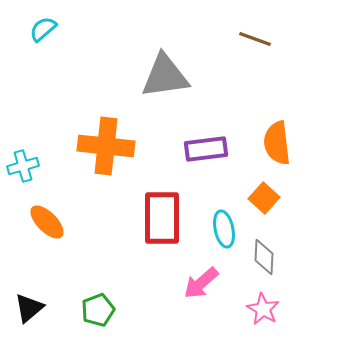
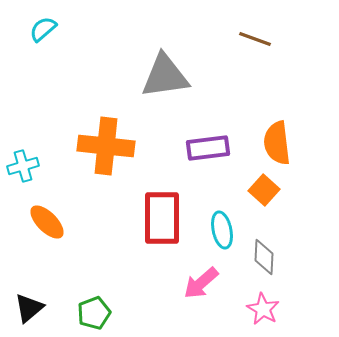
purple rectangle: moved 2 px right, 1 px up
orange square: moved 8 px up
cyan ellipse: moved 2 px left, 1 px down
green pentagon: moved 4 px left, 3 px down
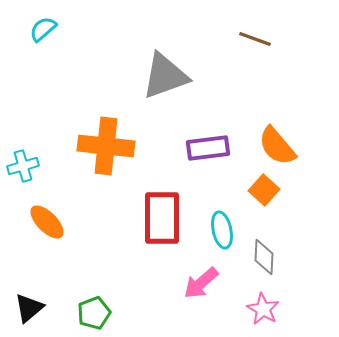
gray triangle: rotated 12 degrees counterclockwise
orange semicircle: moved 3 px down; rotated 33 degrees counterclockwise
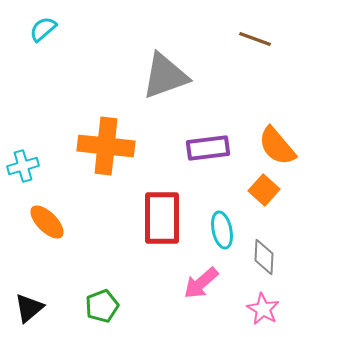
green pentagon: moved 8 px right, 7 px up
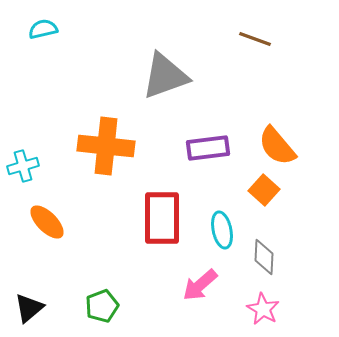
cyan semicircle: rotated 28 degrees clockwise
pink arrow: moved 1 px left, 2 px down
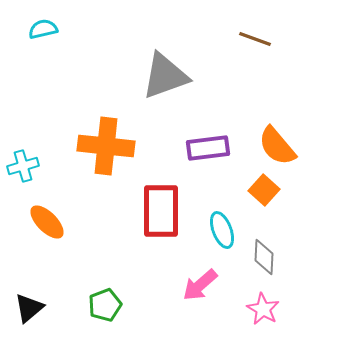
red rectangle: moved 1 px left, 7 px up
cyan ellipse: rotated 9 degrees counterclockwise
green pentagon: moved 3 px right, 1 px up
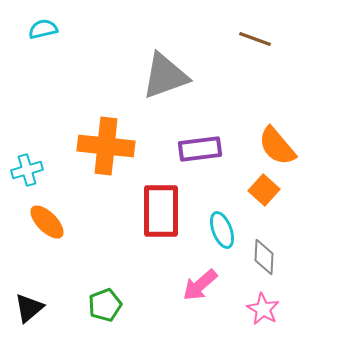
purple rectangle: moved 8 px left, 1 px down
cyan cross: moved 4 px right, 4 px down
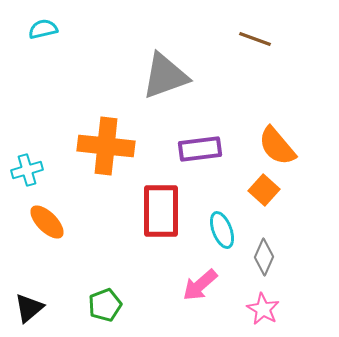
gray diamond: rotated 21 degrees clockwise
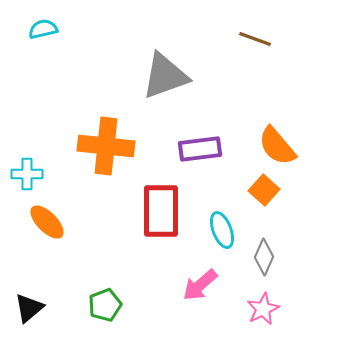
cyan cross: moved 4 px down; rotated 16 degrees clockwise
pink star: rotated 16 degrees clockwise
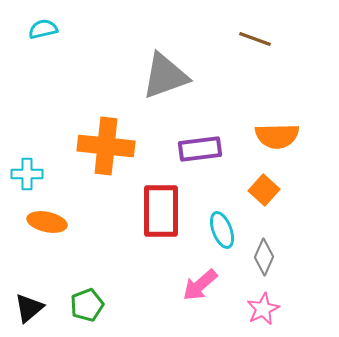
orange semicircle: moved 10 px up; rotated 51 degrees counterclockwise
orange ellipse: rotated 33 degrees counterclockwise
green pentagon: moved 18 px left
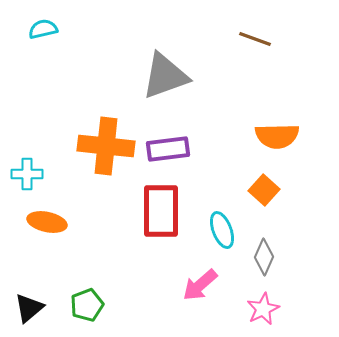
purple rectangle: moved 32 px left
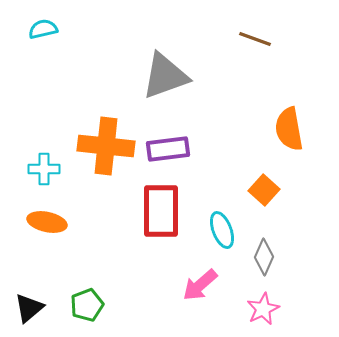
orange semicircle: moved 12 px right, 7 px up; rotated 81 degrees clockwise
cyan cross: moved 17 px right, 5 px up
